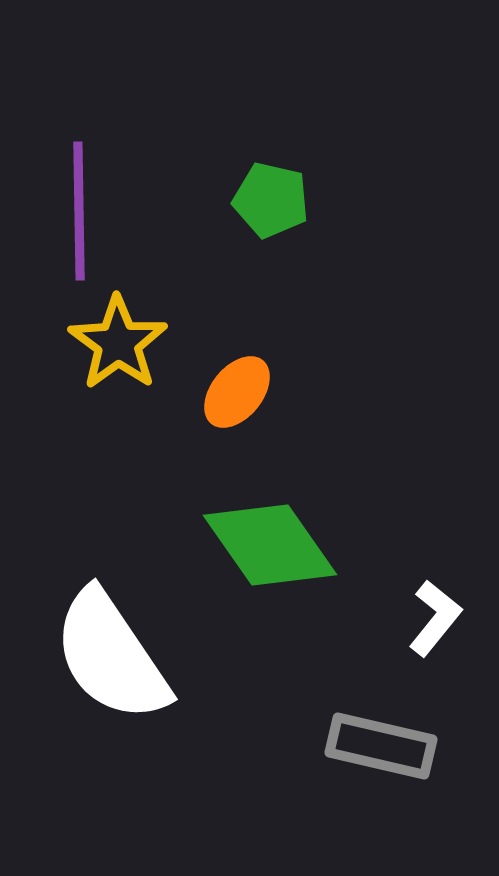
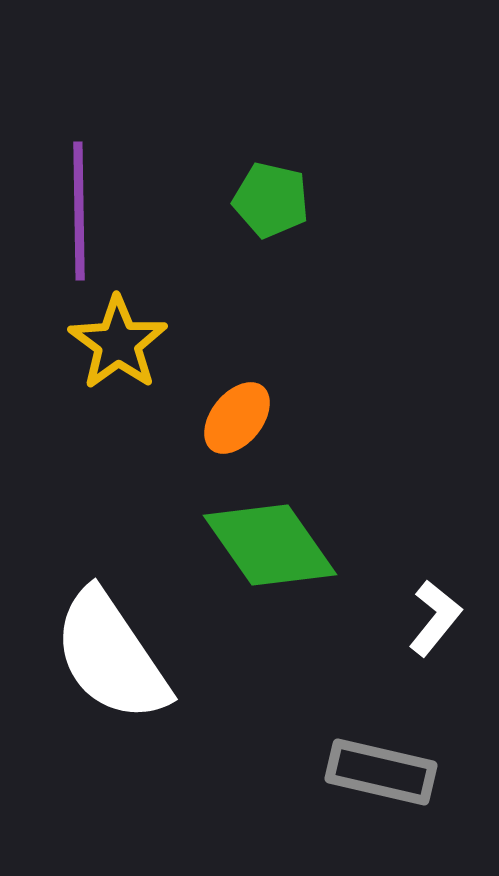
orange ellipse: moved 26 px down
gray rectangle: moved 26 px down
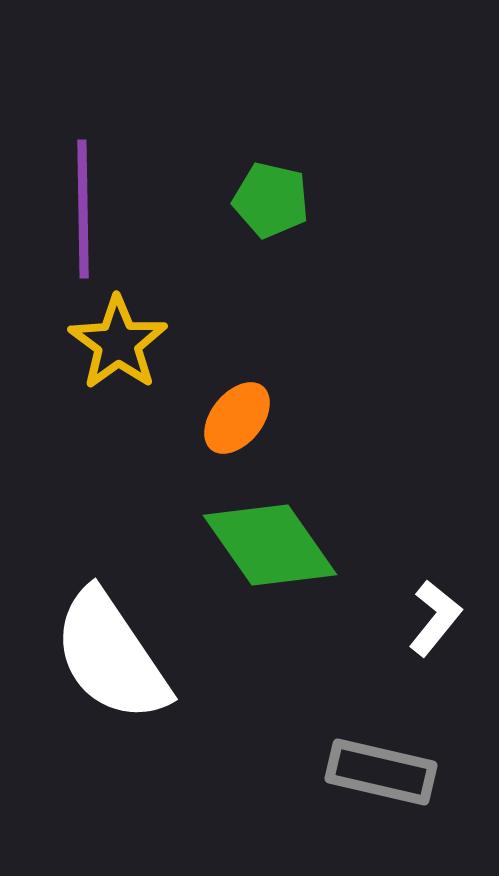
purple line: moved 4 px right, 2 px up
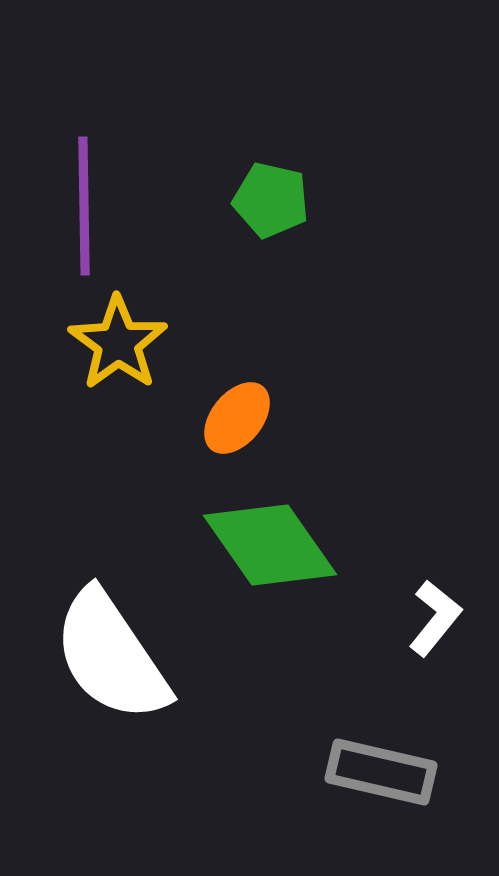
purple line: moved 1 px right, 3 px up
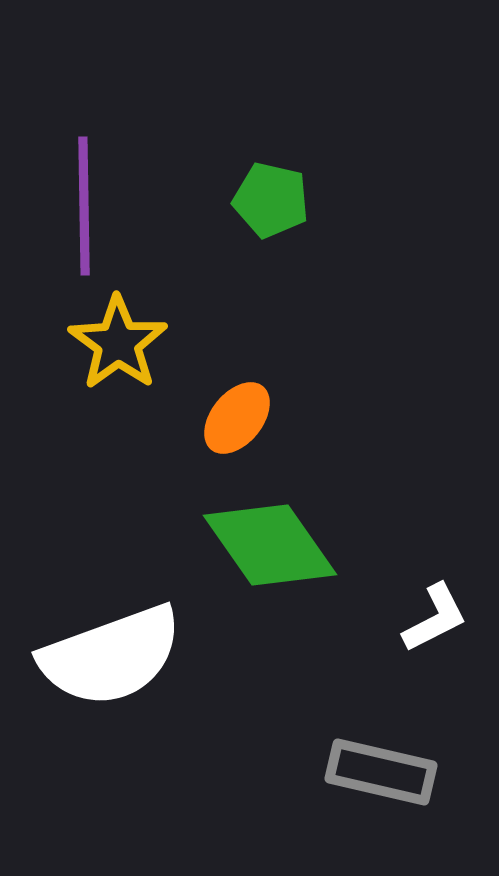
white L-shape: rotated 24 degrees clockwise
white semicircle: rotated 76 degrees counterclockwise
